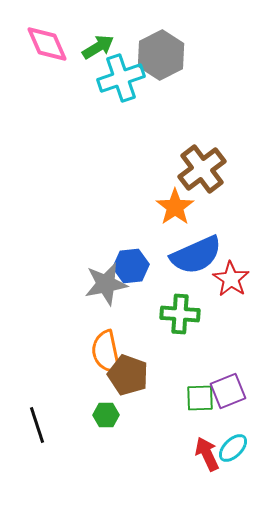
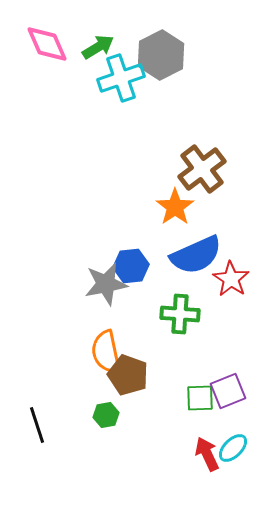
green hexagon: rotated 10 degrees counterclockwise
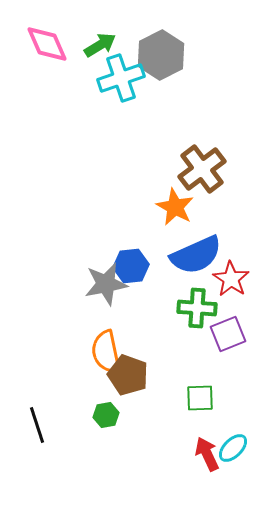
green arrow: moved 2 px right, 2 px up
orange star: rotated 9 degrees counterclockwise
green cross: moved 17 px right, 6 px up
purple square: moved 57 px up
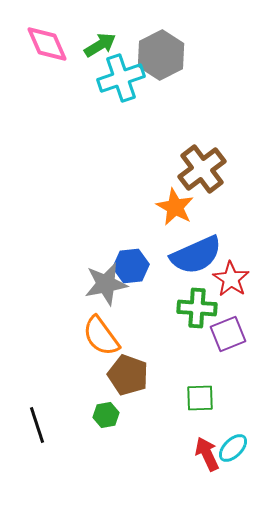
orange semicircle: moved 5 px left, 16 px up; rotated 24 degrees counterclockwise
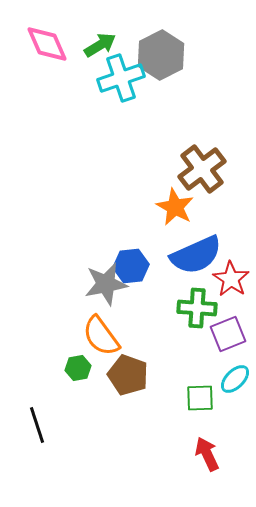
green hexagon: moved 28 px left, 47 px up
cyan ellipse: moved 2 px right, 69 px up
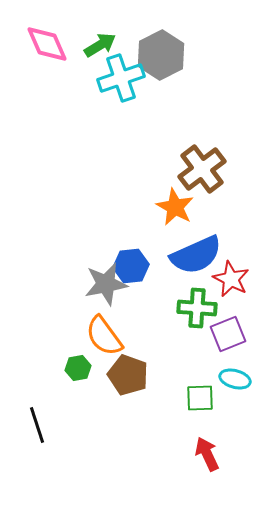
red star: rotated 6 degrees counterclockwise
orange semicircle: moved 3 px right
cyan ellipse: rotated 60 degrees clockwise
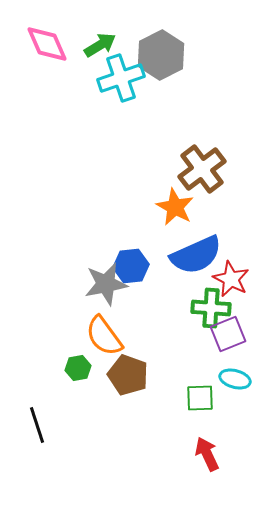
green cross: moved 14 px right
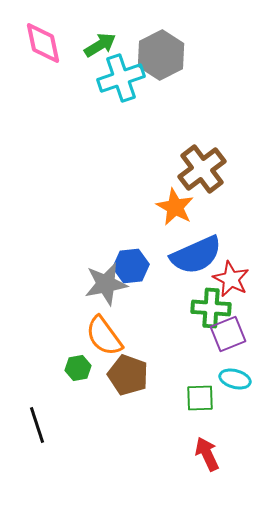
pink diamond: moved 4 px left, 1 px up; rotated 12 degrees clockwise
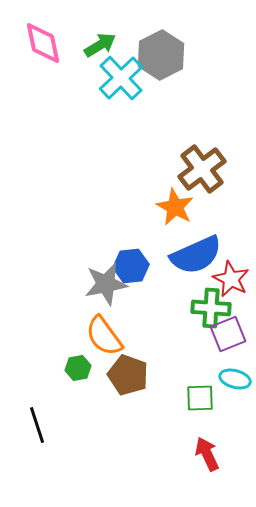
cyan cross: rotated 24 degrees counterclockwise
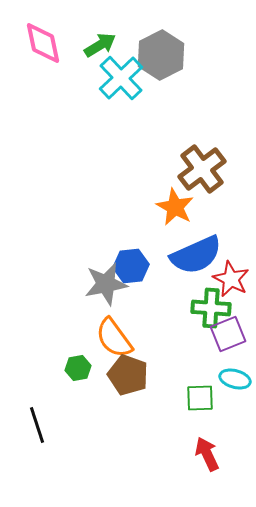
orange semicircle: moved 10 px right, 2 px down
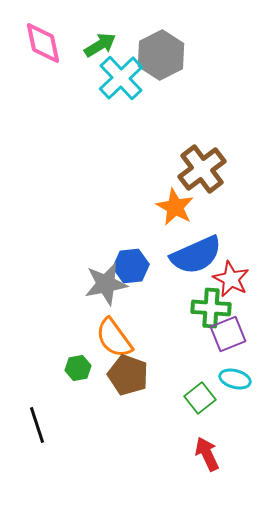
green square: rotated 36 degrees counterclockwise
